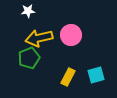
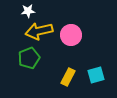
yellow arrow: moved 7 px up
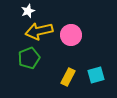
white star: rotated 16 degrees counterclockwise
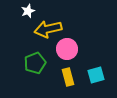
yellow arrow: moved 9 px right, 2 px up
pink circle: moved 4 px left, 14 px down
green pentagon: moved 6 px right, 5 px down
yellow rectangle: rotated 42 degrees counterclockwise
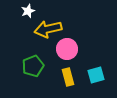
green pentagon: moved 2 px left, 3 px down
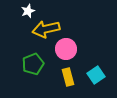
yellow arrow: moved 2 px left
pink circle: moved 1 px left
green pentagon: moved 2 px up
cyan square: rotated 18 degrees counterclockwise
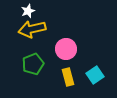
yellow arrow: moved 14 px left
cyan square: moved 1 px left
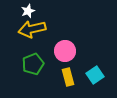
pink circle: moved 1 px left, 2 px down
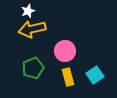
green pentagon: moved 4 px down
